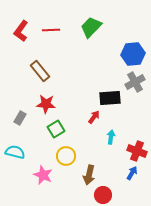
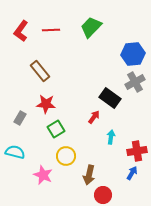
black rectangle: rotated 40 degrees clockwise
red cross: rotated 30 degrees counterclockwise
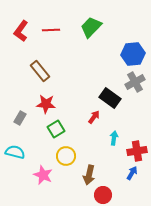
cyan arrow: moved 3 px right, 1 px down
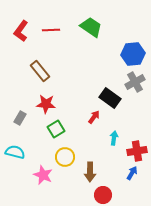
green trapezoid: rotated 80 degrees clockwise
yellow circle: moved 1 px left, 1 px down
brown arrow: moved 1 px right, 3 px up; rotated 12 degrees counterclockwise
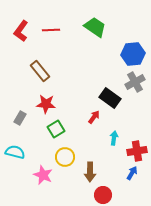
green trapezoid: moved 4 px right
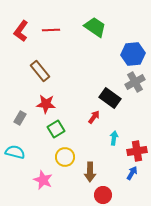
pink star: moved 5 px down
